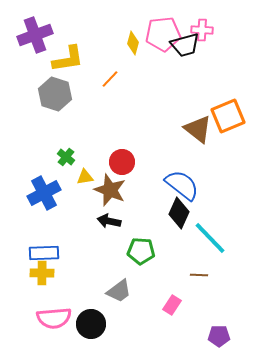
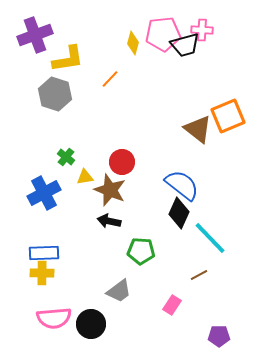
brown line: rotated 30 degrees counterclockwise
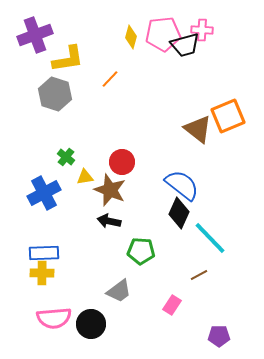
yellow diamond: moved 2 px left, 6 px up
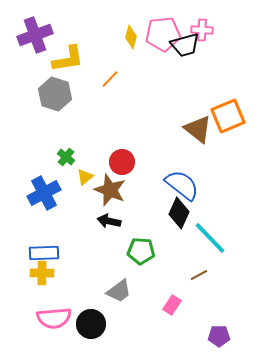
yellow triangle: rotated 30 degrees counterclockwise
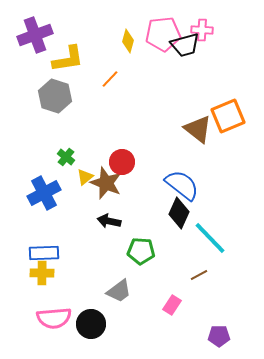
yellow diamond: moved 3 px left, 4 px down
gray hexagon: moved 2 px down
brown star: moved 4 px left, 7 px up
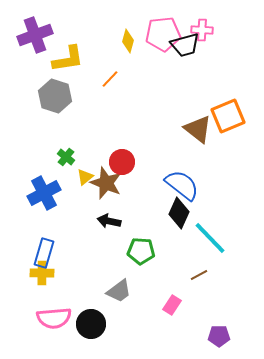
blue rectangle: rotated 72 degrees counterclockwise
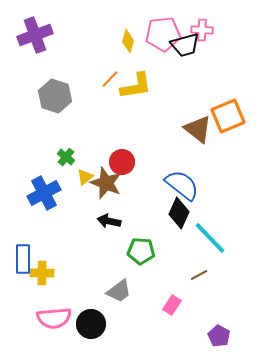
yellow L-shape: moved 68 px right, 27 px down
blue rectangle: moved 21 px left, 6 px down; rotated 16 degrees counterclockwise
purple pentagon: rotated 30 degrees clockwise
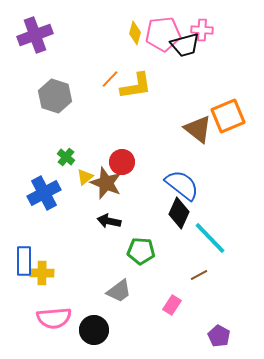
yellow diamond: moved 7 px right, 8 px up
blue rectangle: moved 1 px right, 2 px down
black circle: moved 3 px right, 6 px down
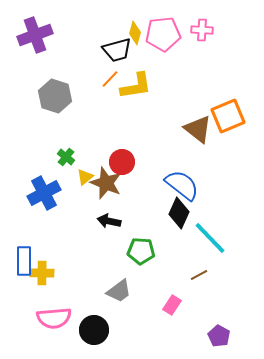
black trapezoid: moved 68 px left, 5 px down
